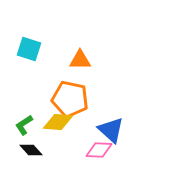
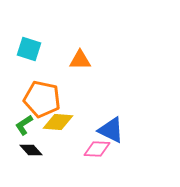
orange pentagon: moved 28 px left
blue triangle: rotated 16 degrees counterclockwise
pink diamond: moved 2 px left, 1 px up
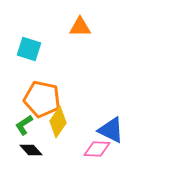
orange triangle: moved 33 px up
yellow diamond: rotated 60 degrees counterclockwise
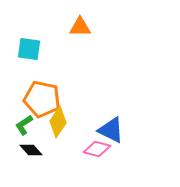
cyan square: rotated 10 degrees counterclockwise
pink diamond: rotated 12 degrees clockwise
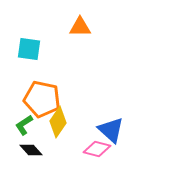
blue triangle: rotated 16 degrees clockwise
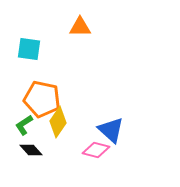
pink diamond: moved 1 px left, 1 px down
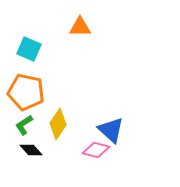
cyan square: rotated 15 degrees clockwise
orange pentagon: moved 16 px left, 7 px up
yellow diamond: moved 2 px down
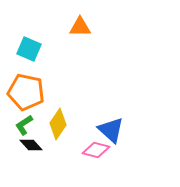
black diamond: moved 5 px up
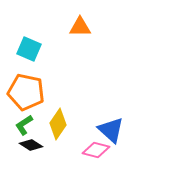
black diamond: rotated 15 degrees counterclockwise
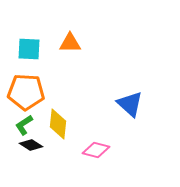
orange triangle: moved 10 px left, 16 px down
cyan square: rotated 20 degrees counterclockwise
orange pentagon: rotated 9 degrees counterclockwise
yellow diamond: rotated 28 degrees counterclockwise
blue triangle: moved 19 px right, 26 px up
